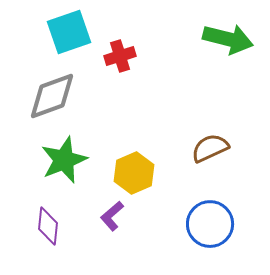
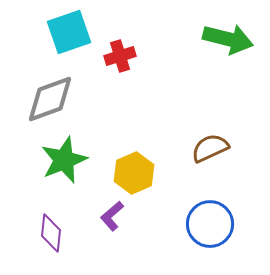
gray diamond: moved 2 px left, 3 px down
purple diamond: moved 3 px right, 7 px down
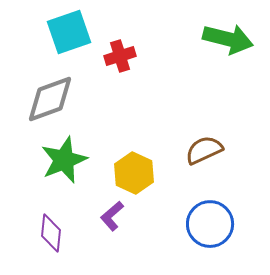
brown semicircle: moved 6 px left, 2 px down
yellow hexagon: rotated 12 degrees counterclockwise
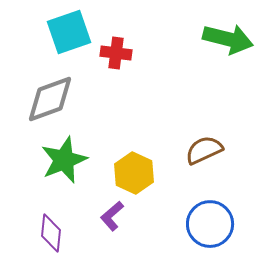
red cross: moved 4 px left, 3 px up; rotated 24 degrees clockwise
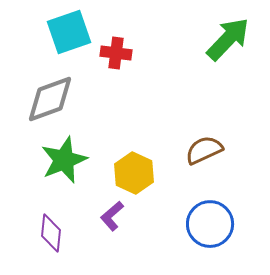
green arrow: rotated 60 degrees counterclockwise
